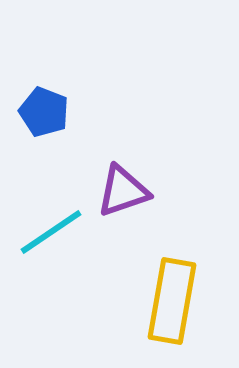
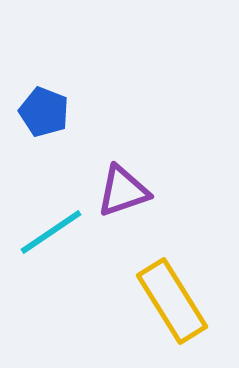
yellow rectangle: rotated 42 degrees counterclockwise
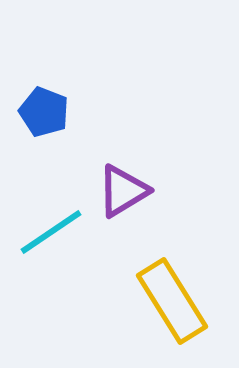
purple triangle: rotated 12 degrees counterclockwise
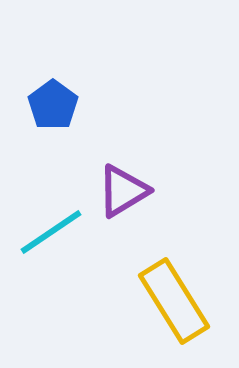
blue pentagon: moved 9 px right, 7 px up; rotated 15 degrees clockwise
yellow rectangle: moved 2 px right
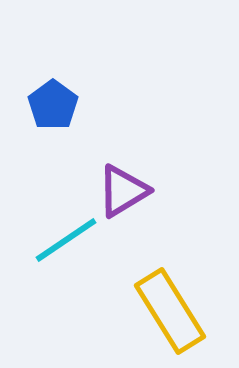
cyan line: moved 15 px right, 8 px down
yellow rectangle: moved 4 px left, 10 px down
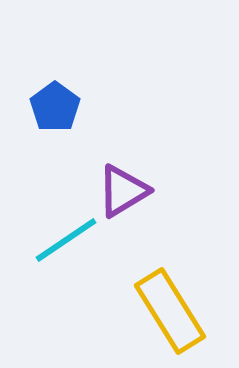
blue pentagon: moved 2 px right, 2 px down
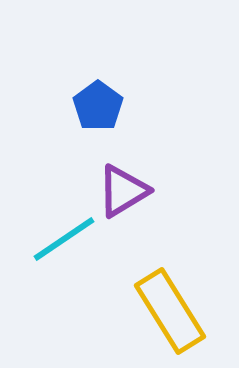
blue pentagon: moved 43 px right, 1 px up
cyan line: moved 2 px left, 1 px up
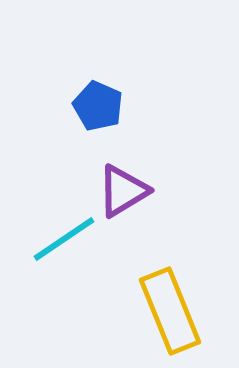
blue pentagon: rotated 12 degrees counterclockwise
yellow rectangle: rotated 10 degrees clockwise
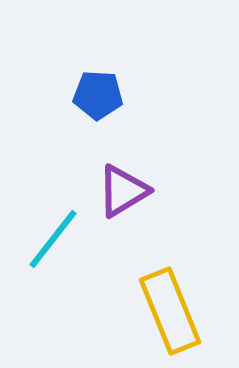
blue pentagon: moved 11 px up; rotated 21 degrees counterclockwise
cyan line: moved 11 px left; rotated 18 degrees counterclockwise
